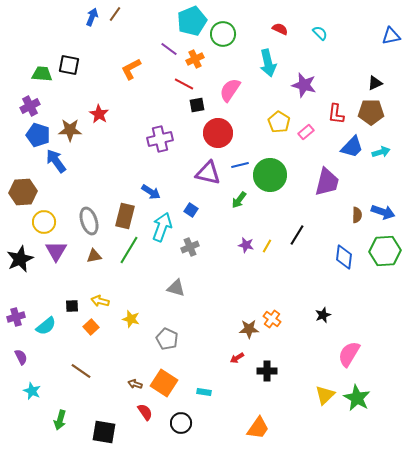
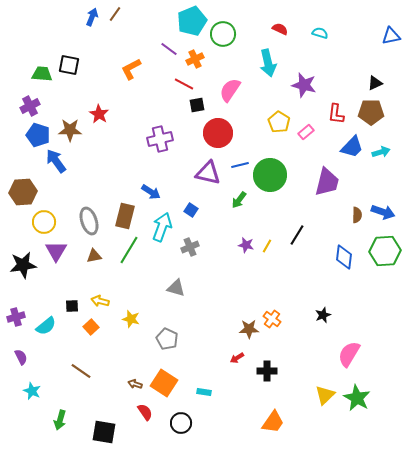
cyan semicircle at (320, 33): rotated 28 degrees counterclockwise
black star at (20, 259): moved 3 px right, 6 px down; rotated 16 degrees clockwise
orange trapezoid at (258, 428): moved 15 px right, 6 px up
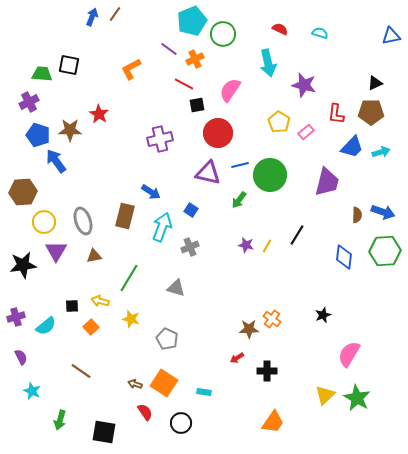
purple cross at (30, 106): moved 1 px left, 4 px up
gray ellipse at (89, 221): moved 6 px left
green line at (129, 250): moved 28 px down
